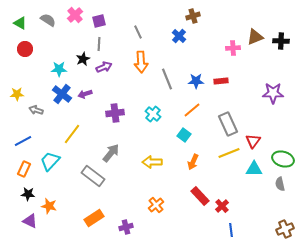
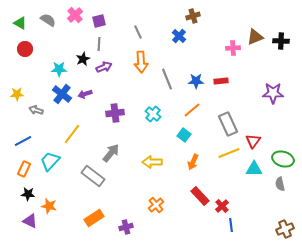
blue line at (231, 230): moved 5 px up
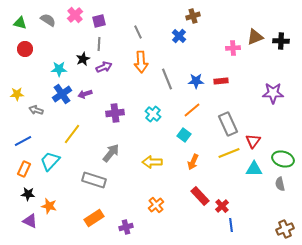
green triangle at (20, 23): rotated 16 degrees counterclockwise
blue cross at (62, 94): rotated 18 degrees clockwise
gray rectangle at (93, 176): moved 1 px right, 4 px down; rotated 20 degrees counterclockwise
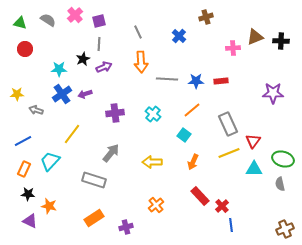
brown cross at (193, 16): moved 13 px right, 1 px down
gray line at (167, 79): rotated 65 degrees counterclockwise
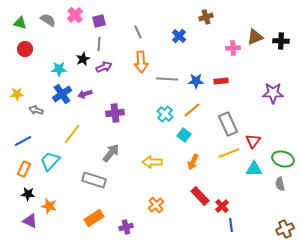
cyan cross at (153, 114): moved 12 px right
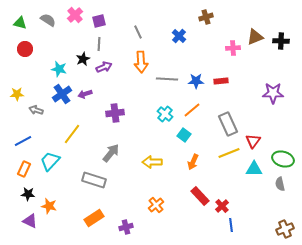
cyan star at (59, 69): rotated 14 degrees clockwise
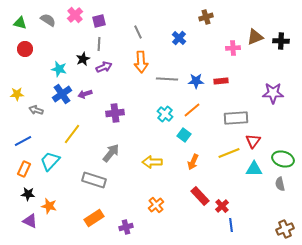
blue cross at (179, 36): moved 2 px down
gray rectangle at (228, 124): moved 8 px right, 6 px up; rotated 70 degrees counterclockwise
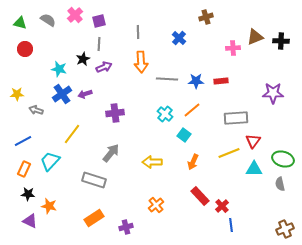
gray line at (138, 32): rotated 24 degrees clockwise
